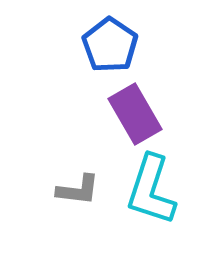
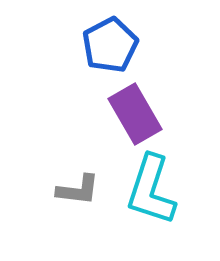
blue pentagon: rotated 10 degrees clockwise
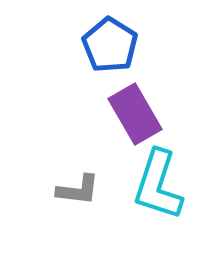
blue pentagon: rotated 12 degrees counterclockwise
cyan L-shape: moved 7 px right, 5 px up
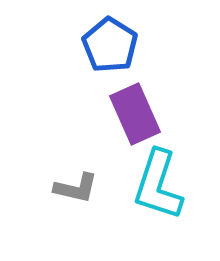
purple rectangle: rotated 6 degrees clockwise
gray L-shape: moved 2 px left, 2 px up; rotated 6 degrees clockwise
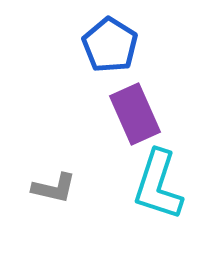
gray L-shape: moved 22 px left
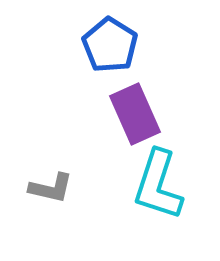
gray L-shape: moved 3 px left
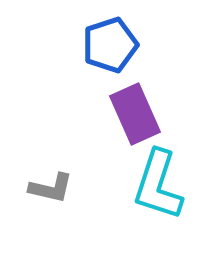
blue pentagon: rotated 22 degrees clockwise
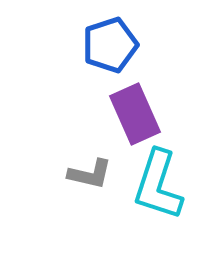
gray L-shape: moved 39 px right, 14 px up
